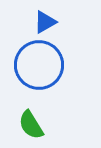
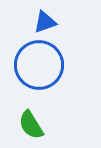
blue triangle: rotated 10 degrees clockwise
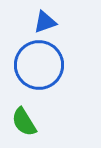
green semicircle: moved 7 px left, 3 px up
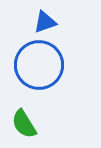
green semicircle: moved 2 px down
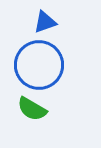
green semicircle: moved 8 px right, 15 px up; rotated 28 degrees counterclockwise
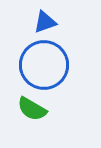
blue circle: moved 5 px right
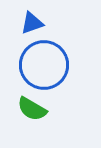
blue triangle: moved 13 px left, 1 px down
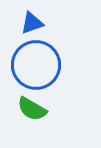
blue circle: moved 8 px left
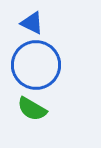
blue triangle: rotated 45 degrees clockwise
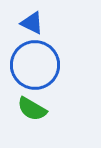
blue circle: moved 1 px left
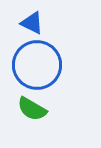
blue circle: moved 2 px right
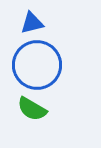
blue triangle: rotated 40 degrees counterclockwise
